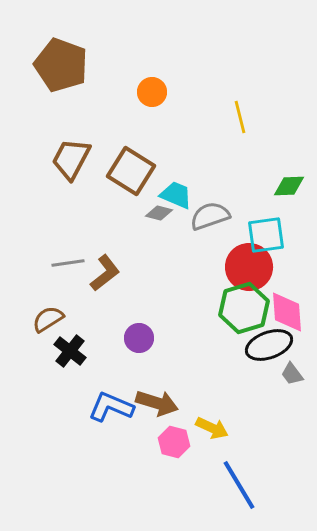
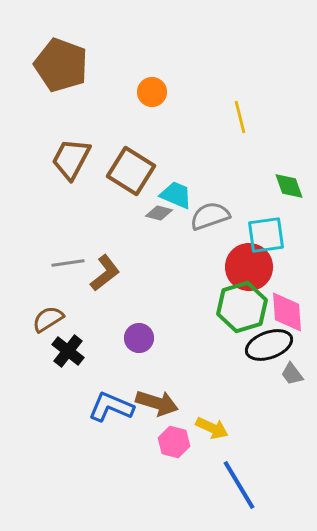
green diamond: rotated 72 degrees clockwise
green hexagon: moved 2 px left, 1 px up
black cross: moved 2 px left
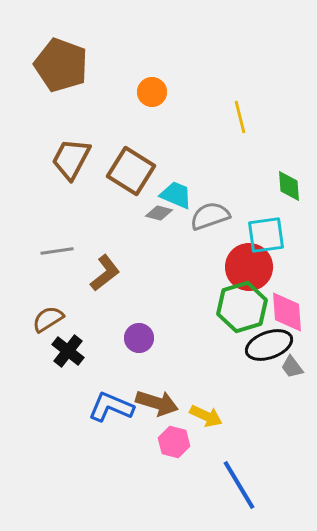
green diamond: rotated 16 degrees clockwise
gray line: moved 11 px left, 12 px up
gray trapezoid: moved 7 px up
yellow arrow: moved 6 px left, 12 px up
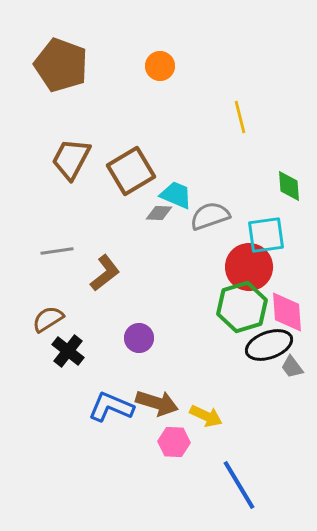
orange circle: moved 8 px right, 26 px up
brown square: rotated 27 degrees clockwise
gray diamond: rotated 12 degrees counterclockwise
pink hexagon: rotated 12 degrees counterclockwise
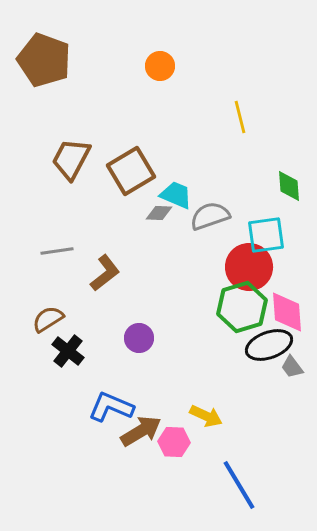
brown pentagon: moved 17 px left, 5 px up
brown arrow: moved 16 px left, 28 px down; rotated 48 degrees counterclockwise
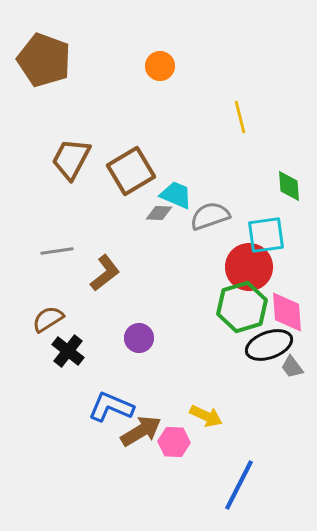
blue line: rotated 58 degrees clockwise
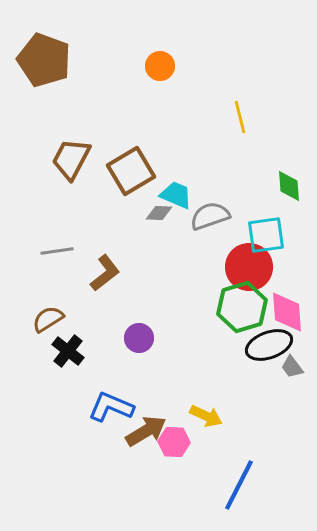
brown arrow: moved 5 px right
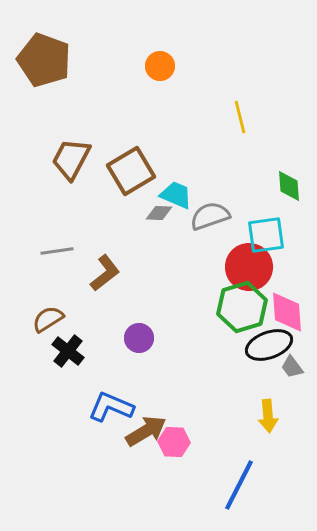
yellow arrow: moved 62 px right; rotated 60 degrees clockwise
